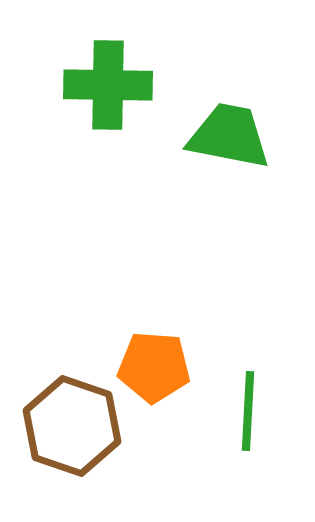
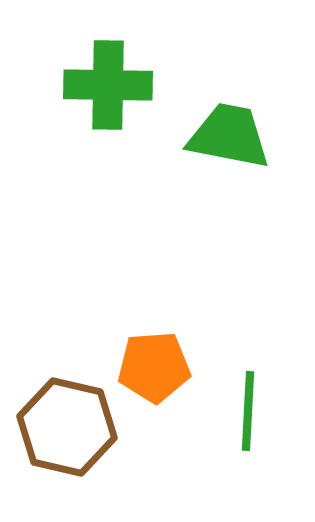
orange pentagon: rotated 8 degrees counterclockwise
brown hexagon: moved 5 px left, 1 px down; rotated 6 degrees counterclockwise
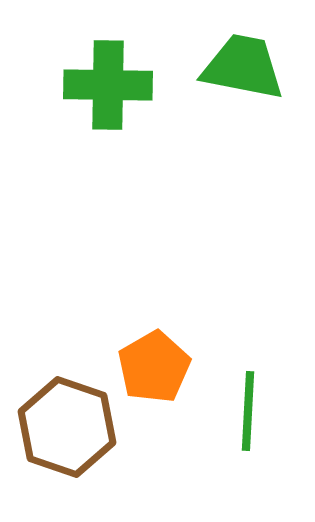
green trapezoid: moved 14 px right, 69 px up
orange pentagon: rotated 26 degrees counterclockwise
brown hexagon: rotated 6 degrees clockwise
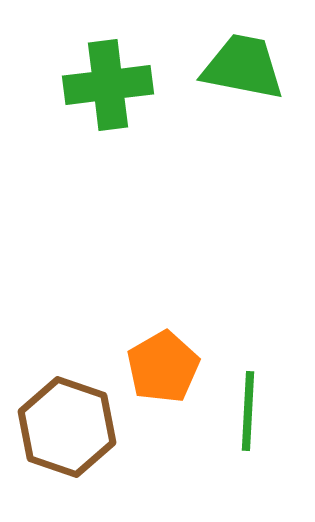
green cross: rotated 8 degrees counterclockwise
orange pentagon: moved 9 px right
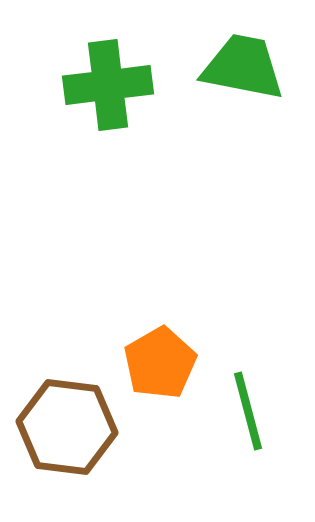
orange pentagon: moved 3 px left, 4 px up
green line: rotated 18 degrees counterclockwise
brown hexagon: rotated 12 degrees counterclockwise
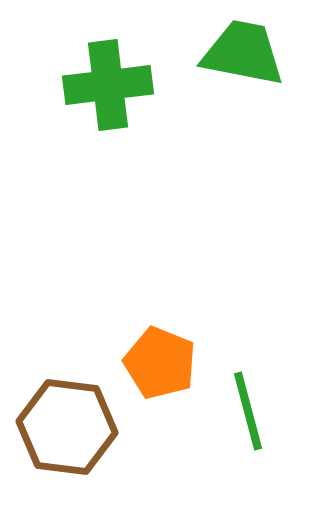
green trapezoid: moved 14 px up
orange pentagon: rotated 20 degrees counterclockwise
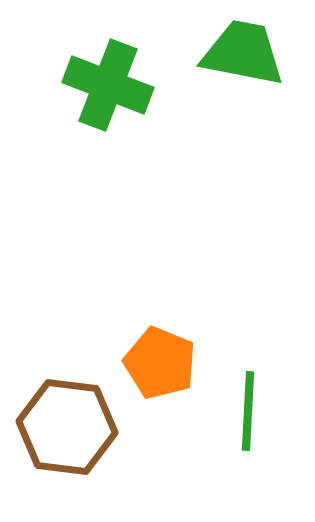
green cross: rotated 28 degrees clockwise
green line: rotated 18 degrees clockwise
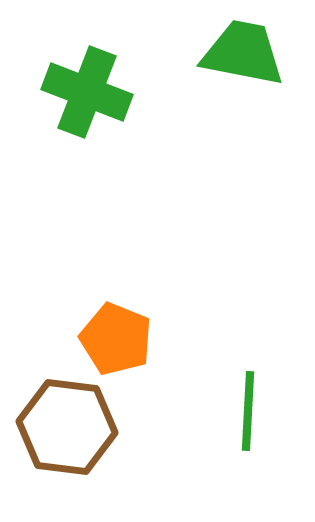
green cross: moved 21 px left, 7 px down
orange pentagon: moved 44 px left, 24 px up
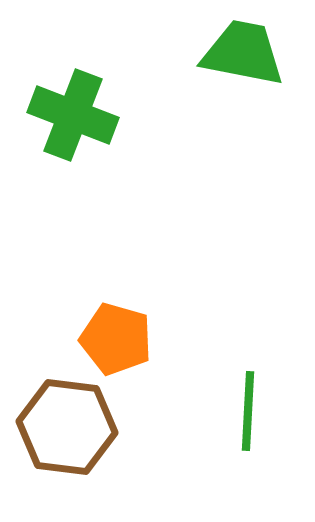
green cross: moved 14 px left, 23 px down
orange pentagon: rotated 6 degrees counterclockwise
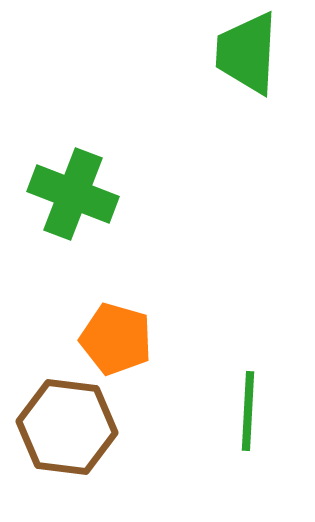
green trapezoid: moved 4 px right; rotated 98 degrees counterclockwise
green cross: moved 79 px down
